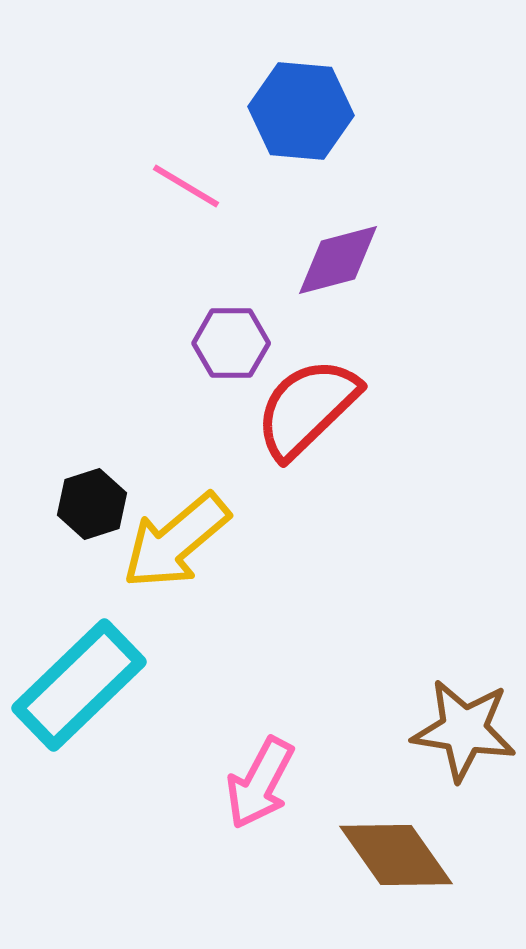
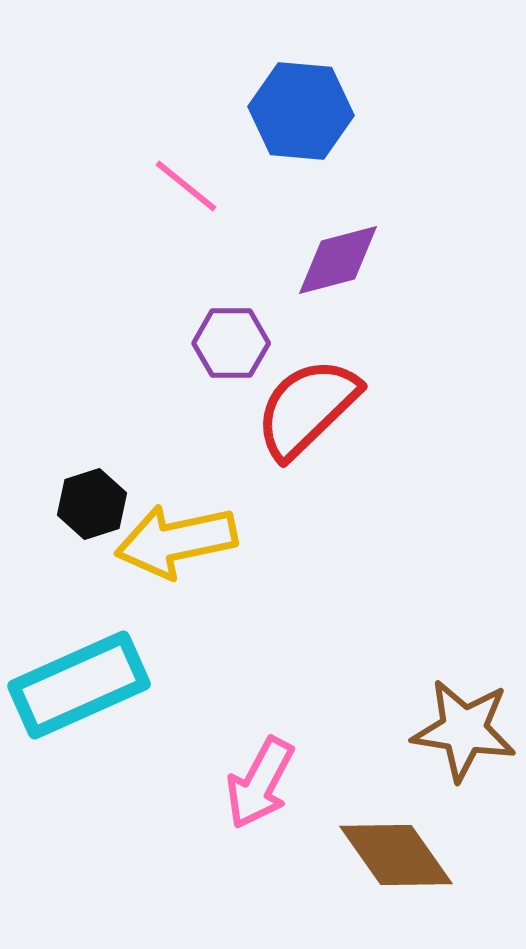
pink line: rotated 8 degrees clockwise
yellow arrow: rotated 28 degrees clockwise
cyan rectangle: rotated 20 degrees clockwise
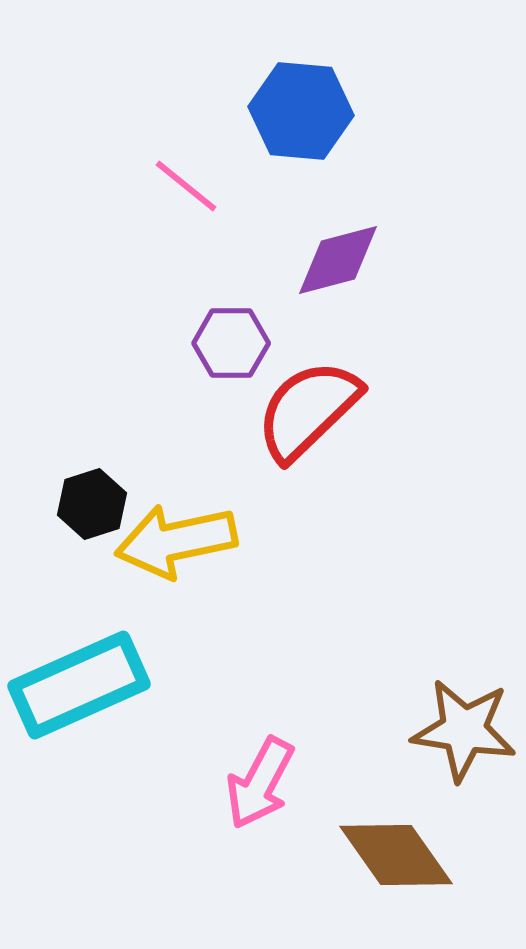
red semicircle: moved 1 px right, 2 px down
